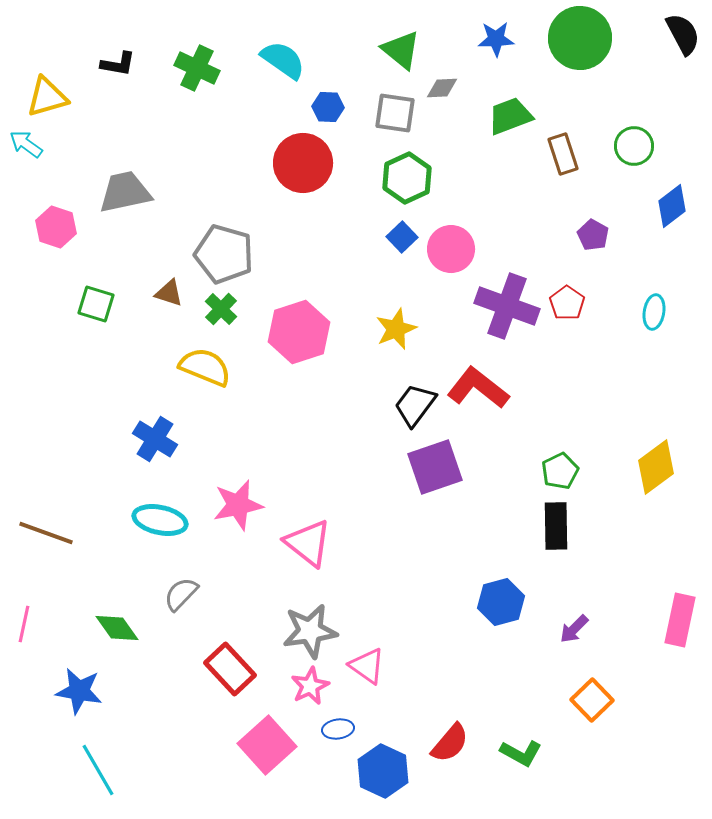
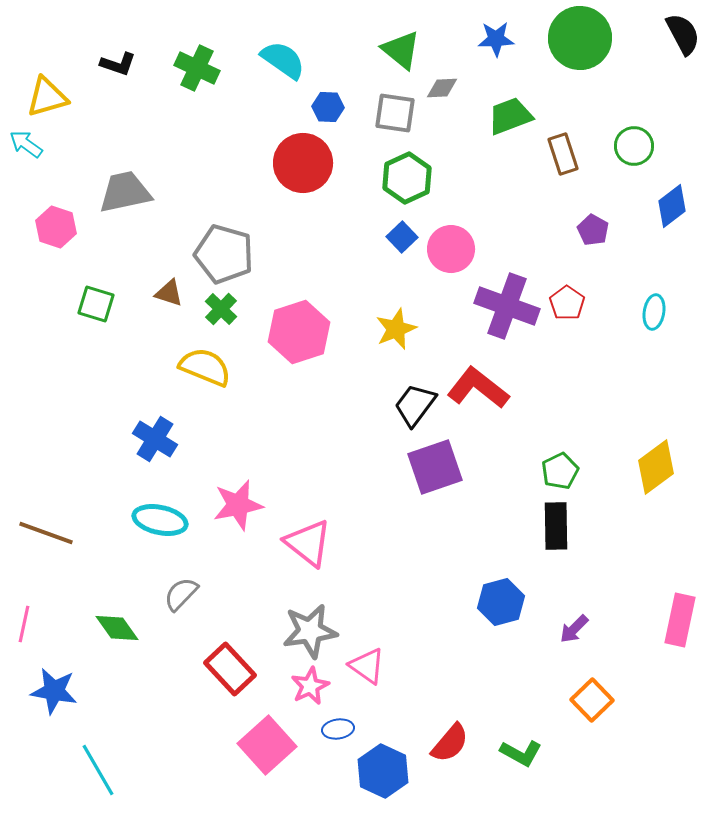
black L-shape at (118, 64): rotated 9 degrees clockwise
purple pentagon at (593, 235): moved 5 px up
blue star at (79, 691): moved 25 px left
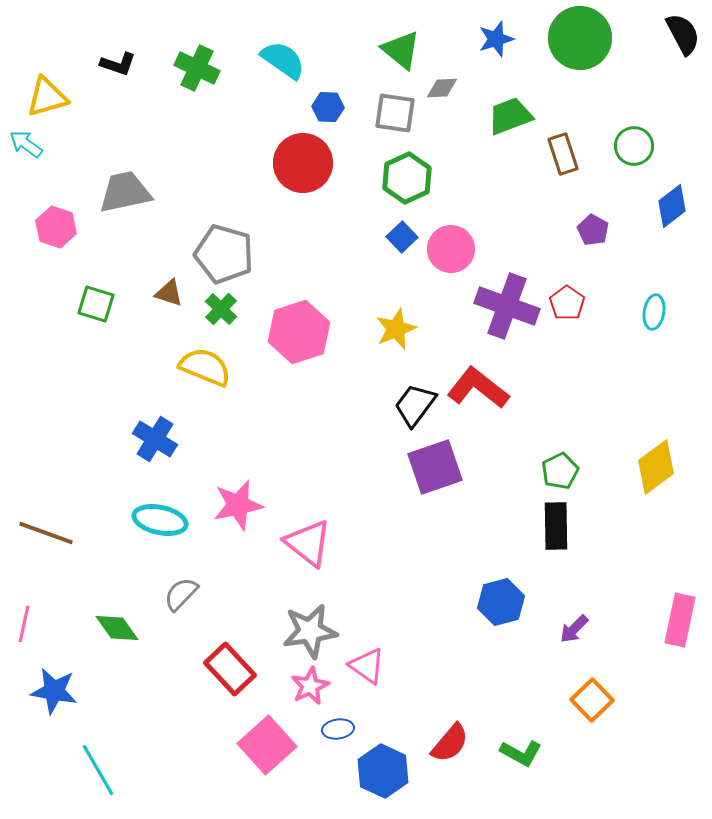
blue star at (496, 39): rotated 15 degrees counterclockwise
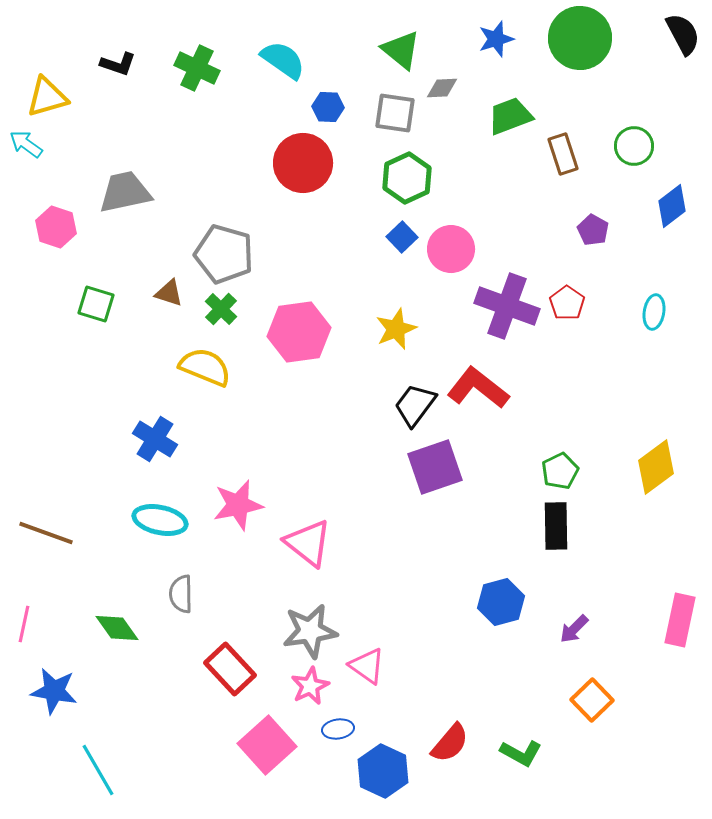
pink hexagon at (299, 332): rotated 10 degrees clockwise
gray semicircle at (181, 594): rotated 45 degrees counterclockwise
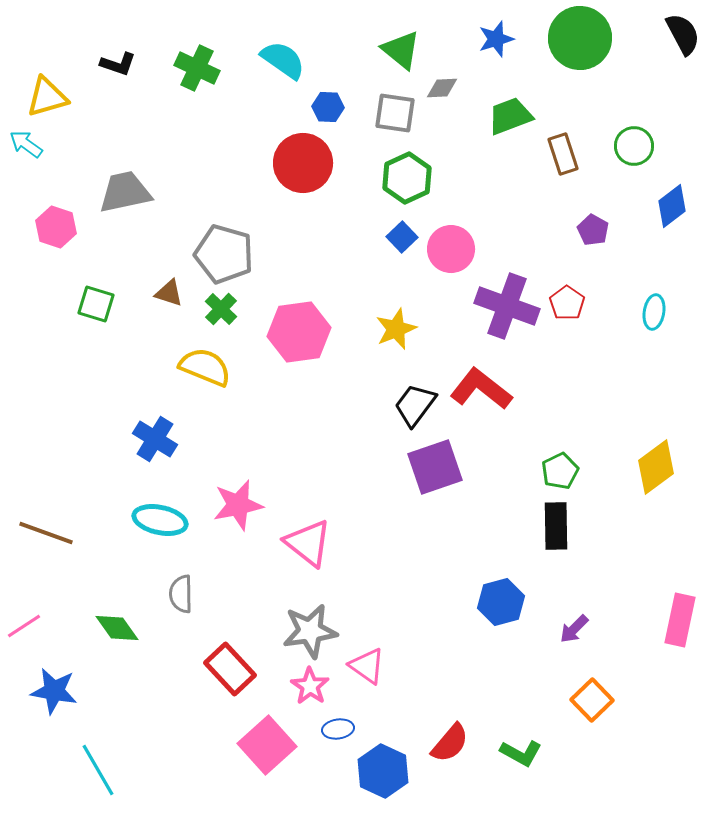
red L-shape at (478, 388): moved 3 px right, 1 px down
pink line at (24, 624): moved 2 px down; rotated 45 degrees clockwise
pink star at (310, 686): rotated 12 degrees counterclockwise
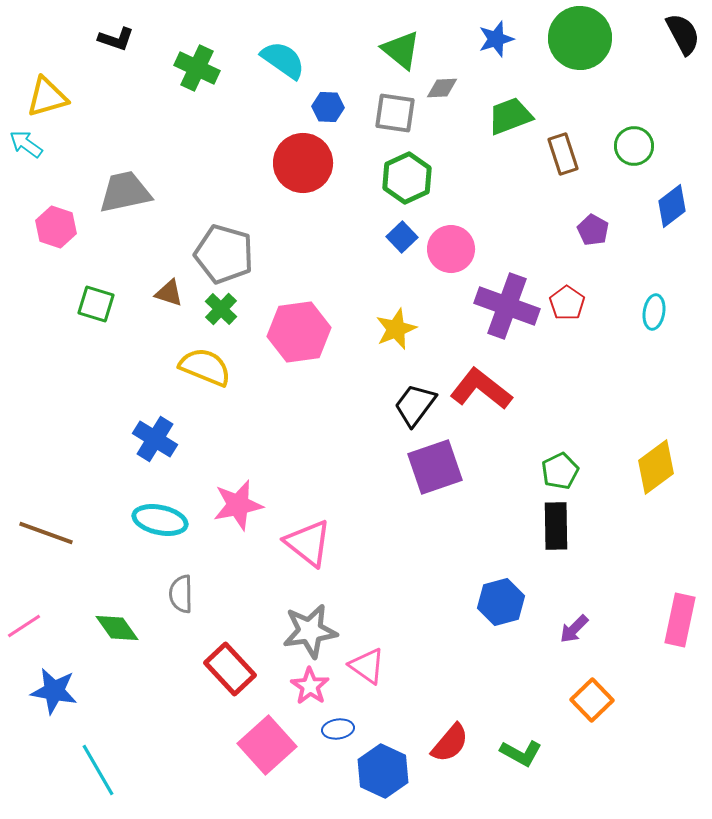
black L-shape at (118, 64): moved 2 px left, 25 px up
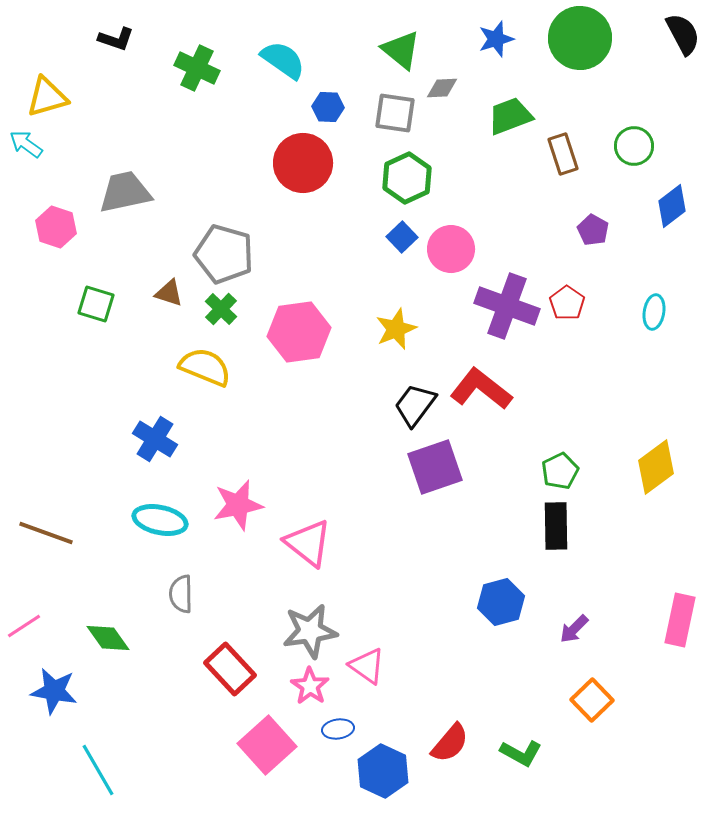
green diamond at (117, 628): moved 9 px left, 10 px down
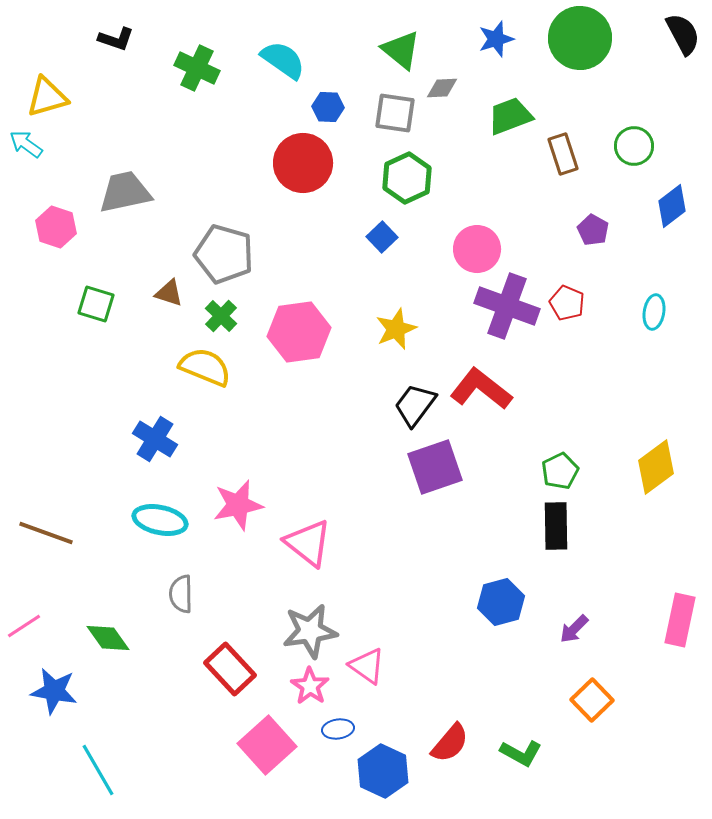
blue square at (402, 237): moved 20 px left
pink circle at (451, 249): moved 26 px right
red pentagon at (567, 303): rotated 12 degrees counterclockwise
green cross at (221, 309): moved 7 px down
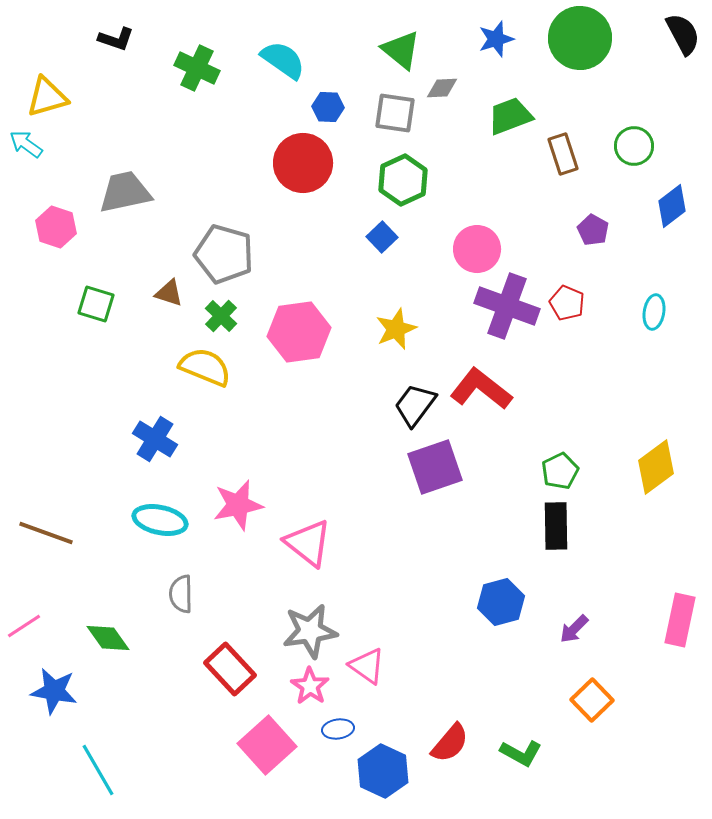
green hexagon at (407, 178): moved 4 px left, 2 px down
